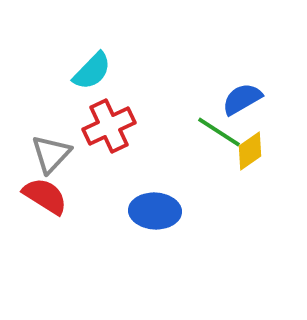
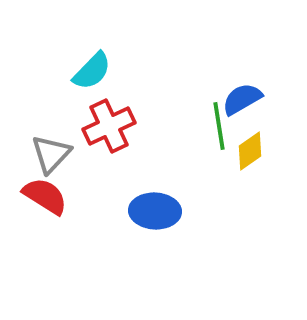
green line: moved 6 px up; rotated 48 degrees clockwise
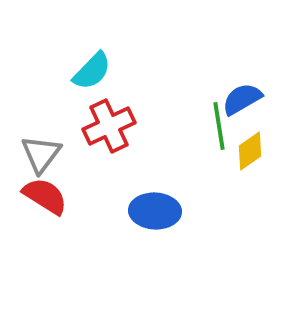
gray triangle: moved 10 px left; rotated 6 degrees counterclockwise
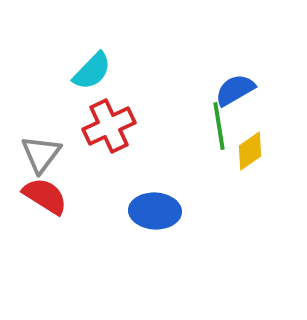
blue semicircle: moved 7 px left, 9 px up
